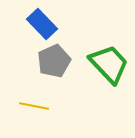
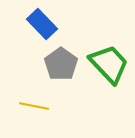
gray pentagon: moved 7 px right, 3 px down; rotated 12 degrees counterclockwise
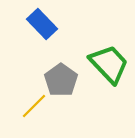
gray pentagon: moved 16 px down
yellow line: rotated 56 degrees counterclockwise
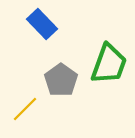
green trapezoid: rotated 63 degrees clockwise
yellow line: moved 9 px left, 3 px down
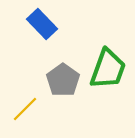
green trapezoid: moved 1 px left, 5 px down
gray pentagon: moved 2 px right
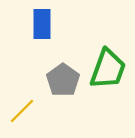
blue rectangle: rotated 44 degrees clockwise
yellow line: moved 3 px left, 2 px down
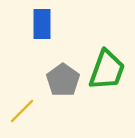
green trapezoid: moved 1 px left, 1 px down
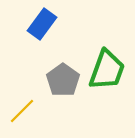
blue rectangle: rotated 36 degrees clockwise
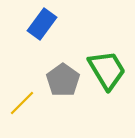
green trapezoid: rotated 51 degrees counterclockwise
yellow line: moved 8 px up
